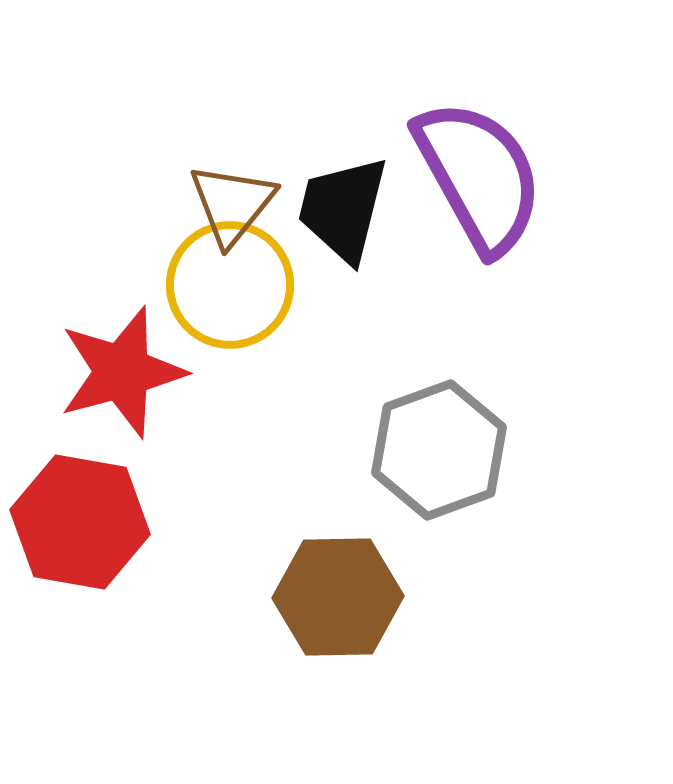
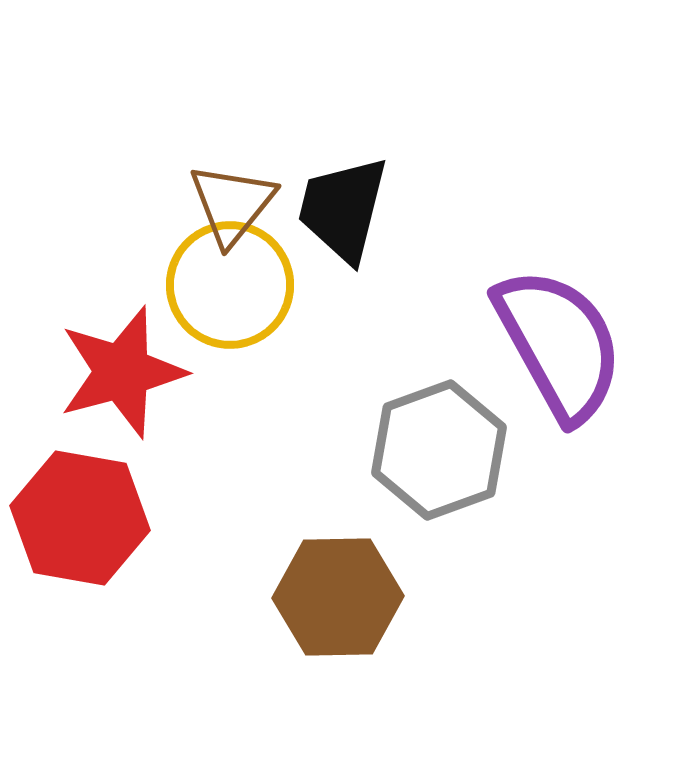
purple semicircle: moved 80 px right, 168 px down
red hexagon: moved 4 px up
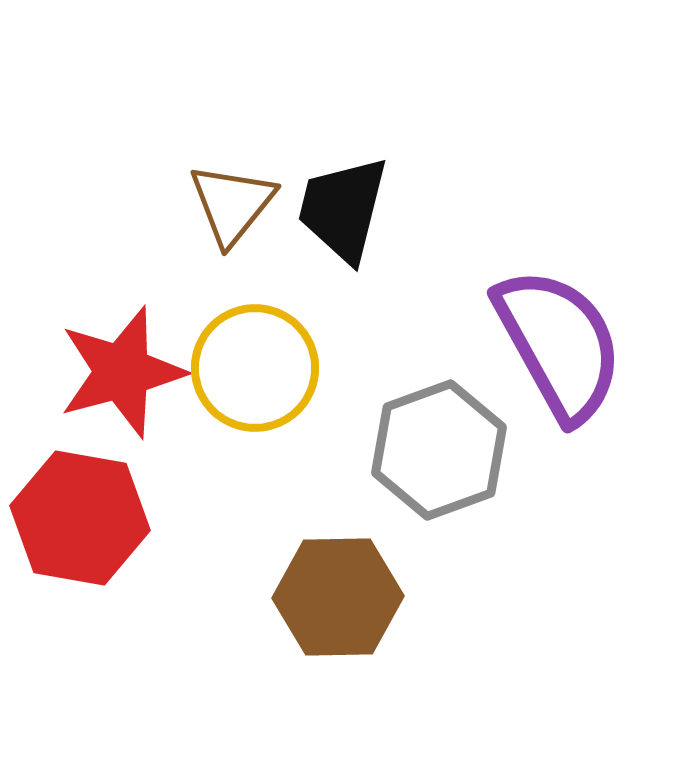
yellow circle: moved 25 px right, 83 px down
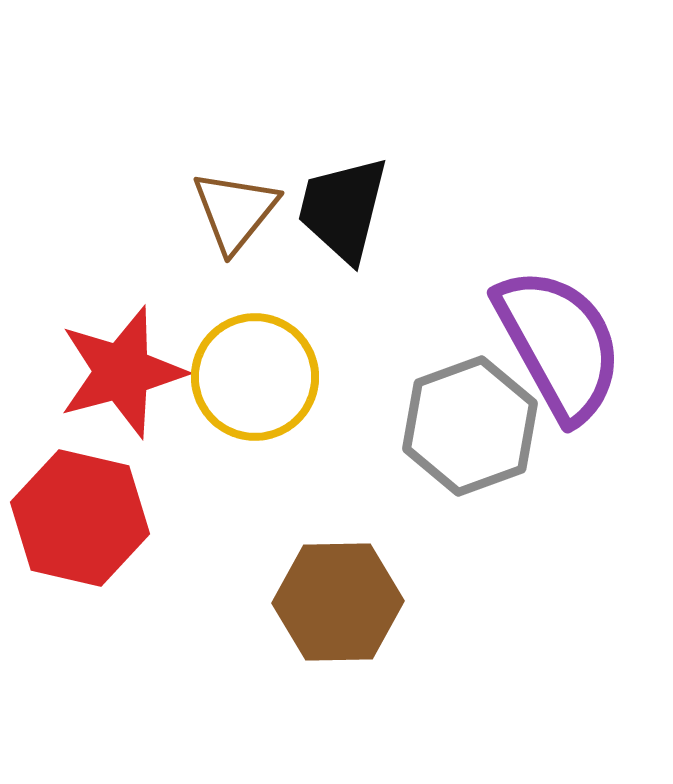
brown triangle: moved 3 px right, 7 px down
yellow circle: moved 9 px down
gray hexagon: moved 31 px right, 24 px up
red hexagon: rotated 3 degrees clockwise
brown hexagon: moved 5 px down
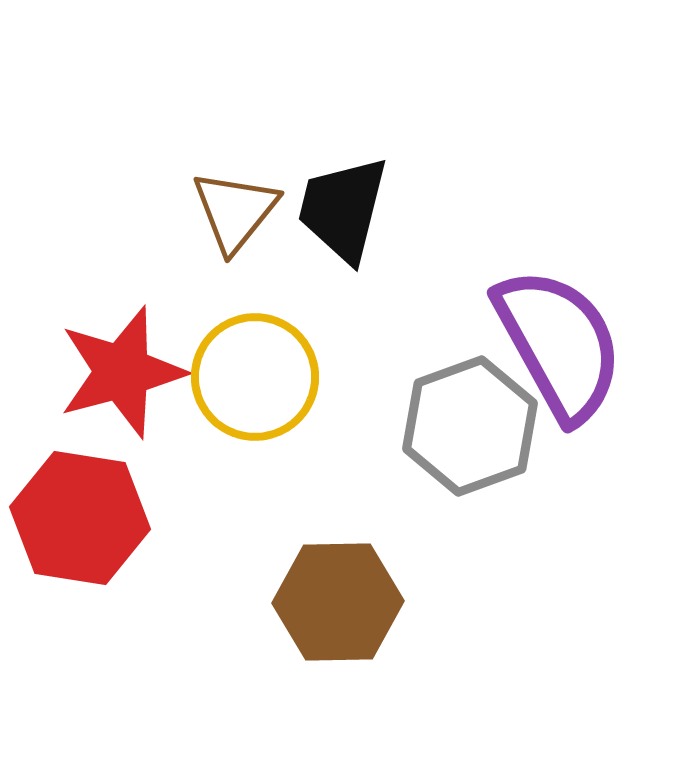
red hexagon: rotated 4 degrees counterclockwise
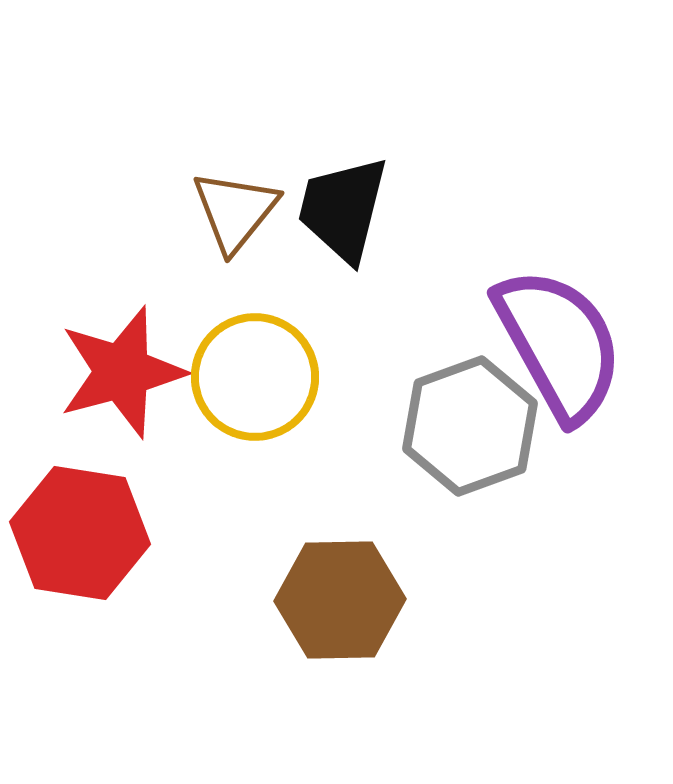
red hexagon: moved 15 px down
brown hexagon: moved 2 px right, 2 px up
